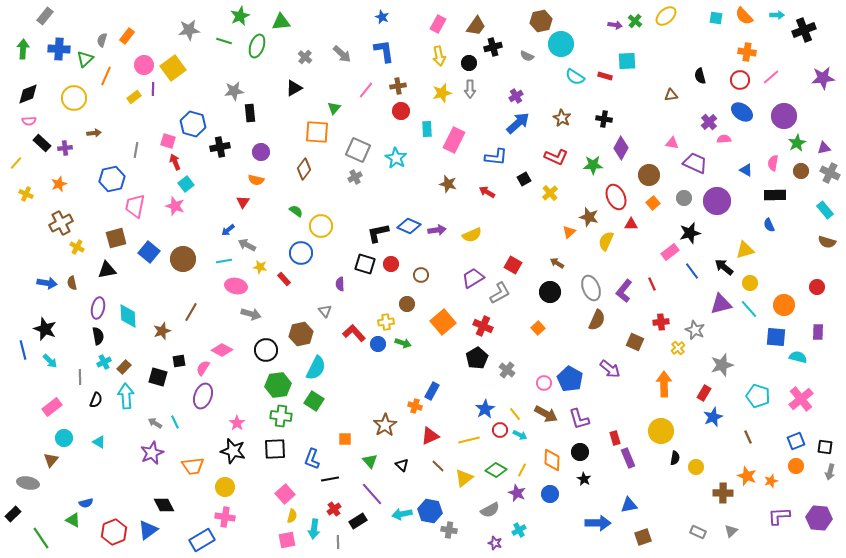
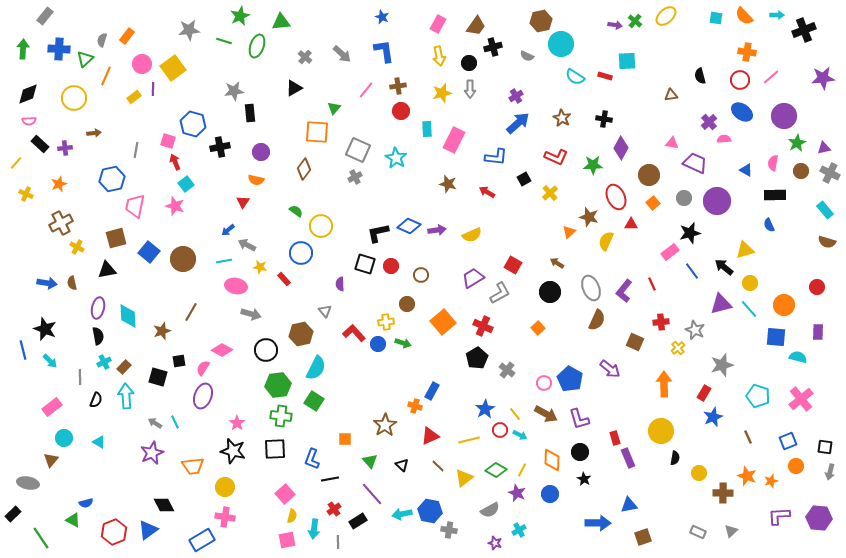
pink circle at (144, 65): moved 2 px left, 1 px up
black rectangle at (42, 143): moved 2 px left, 1 px down
red circle at (391, 264): moved 2 px down
blue square at (796, 441): moved 8 px left
yellow circle at (696, 467): moved 3 px right, 6 px down
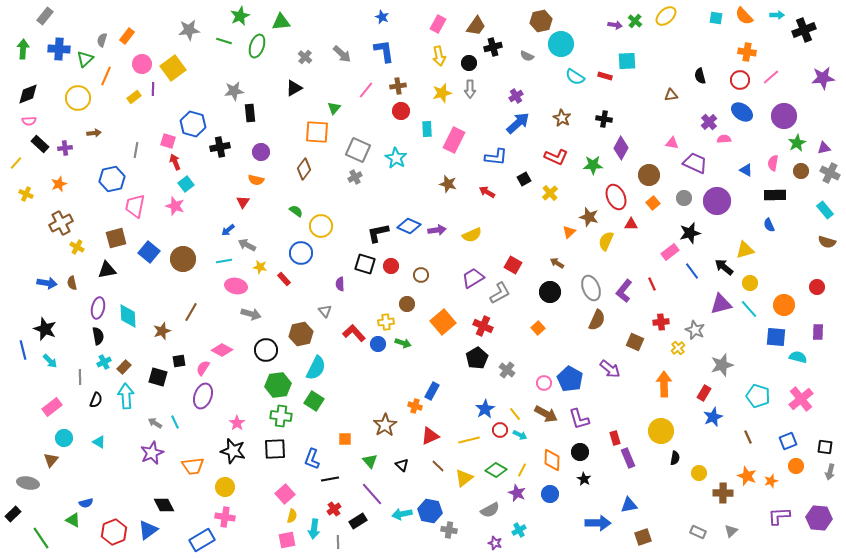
yellow circle at (74, 98): moved 4 px right
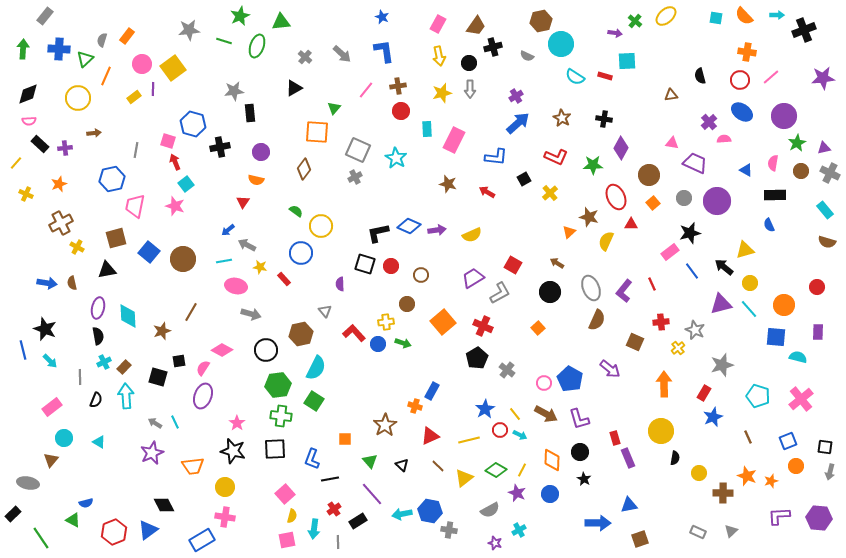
purple arrow at (615, 25): moved 8 px down
brown square at (643, 537): moved 3 px left, 2 px down
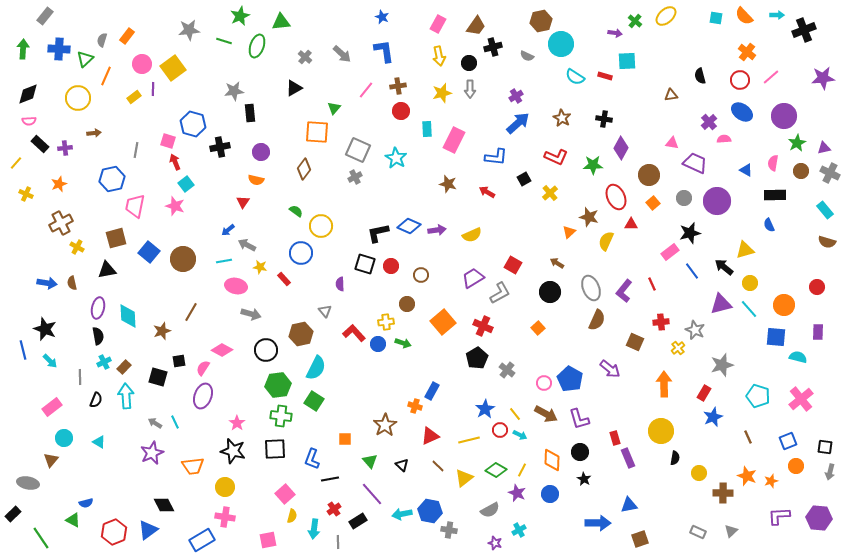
orange cross at (747, 52): rotated 30 degrees clockwise
pink square at (287, 540): moved 19 px left
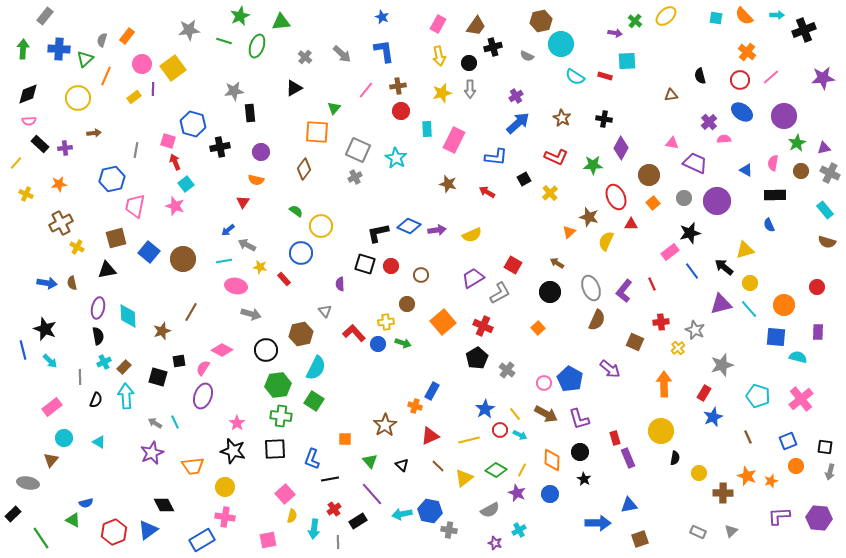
orange star at (59, 184): rotated 14 degrees clockwise
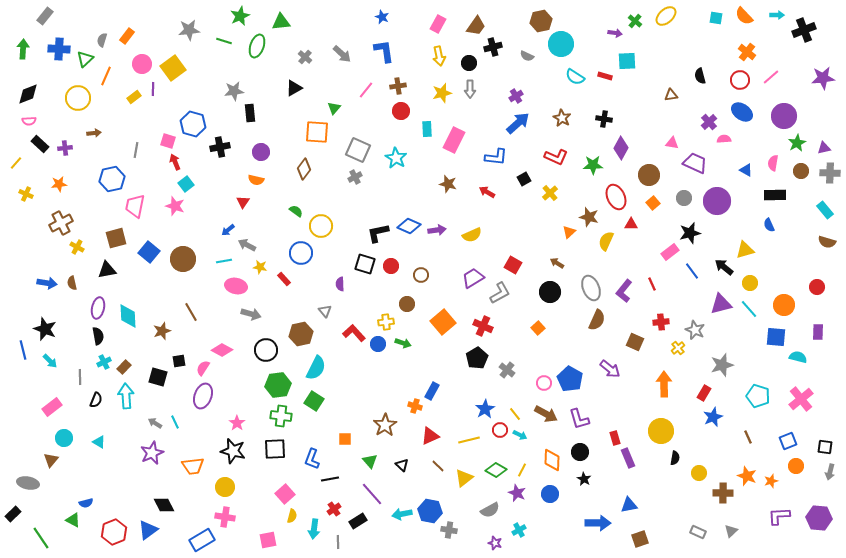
gray cross at (830, 173): rotated 24 degrees counterclockwise
brown line at (191, 312): rotated 60 degrees counterclockwise
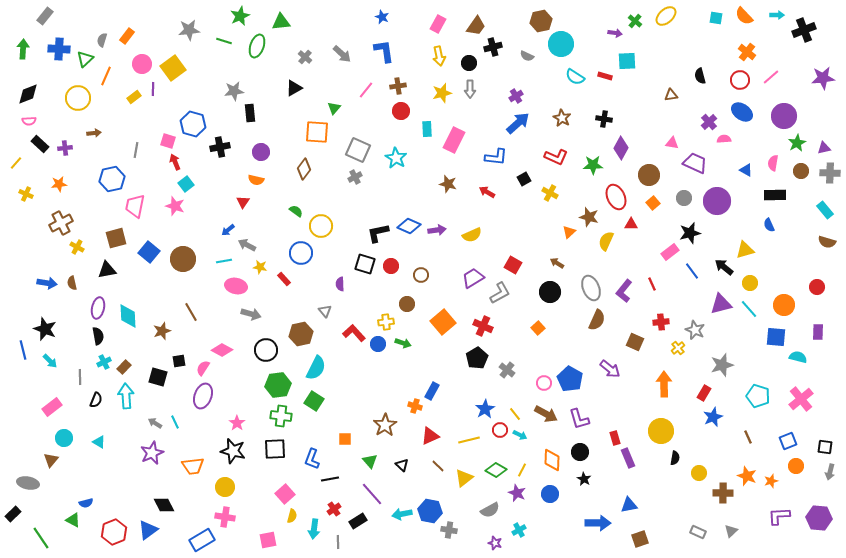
yellow cross at (550, 193): rotated 21 degrees counterclockwise
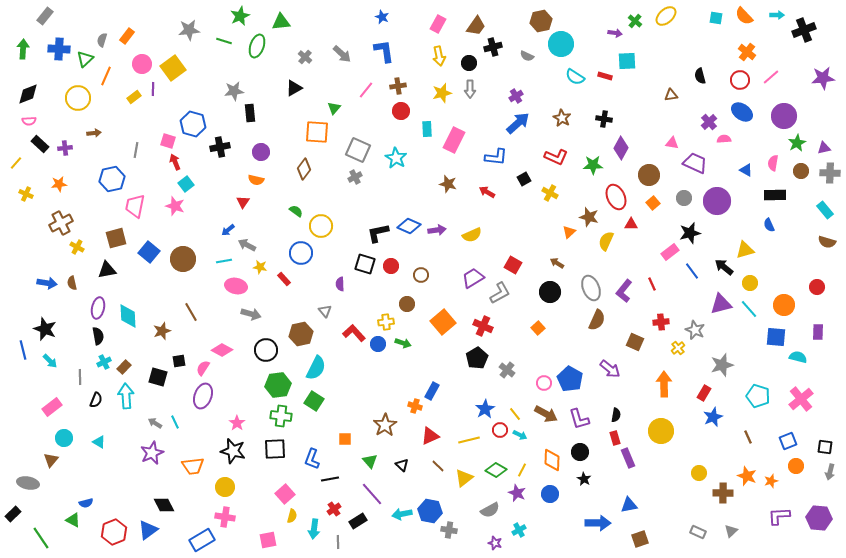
black semicircle at (675, 458): moved 59 px left, 43 px up
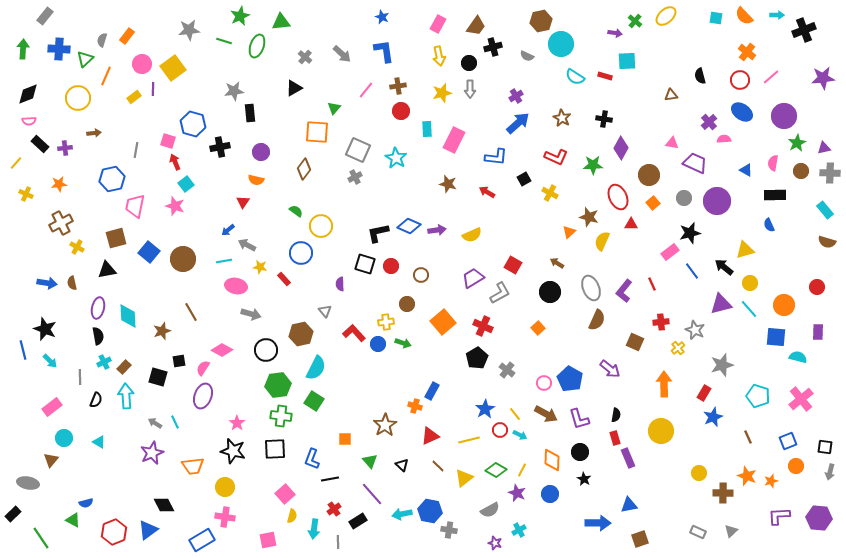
red ellipse at (616, 197): moved 2 px right
yellow semicircle at (606, 241): moved 4 px left
